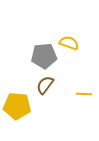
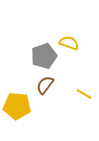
gray pentagon: rotated 15 degrees counterclockwise
yellow line: rotated 28 degrees clockwise
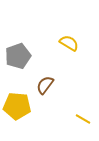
yellow semicircle: rotated 12 degrees clockwise
gray pentagon: moved 26 px left
yellow line: moved 1 px left, 25 px down
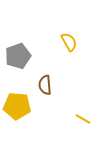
yellow semicircle: moved 1 px up; rotated 30 degrees clockwise
brown semicircle: rotated 42 degrees counterclockwise
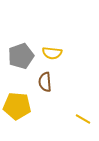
yellow semicircle: moved 17 px left, 11 px down; rotated 126 degrees clockwise
gray pentagon: moved 3 px right
brown semicircle: moved 3 px up
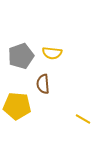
brown semicircle: moved 2 px left, 2 px down
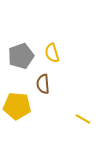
yellow semicircle: rotated 66 degrees clockwise
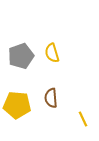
brown semicircle: moved 8 px right, 14 px down
yellow pentagon: moved 1 px up
yellow line: rotated 35 degrees clockwise
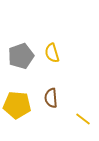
yellow line: rotated 28 degrees counterclockwise
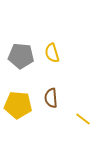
gray pentagon: rotated 25 degrees clockwise
yellow pentagon: moved 1 px right
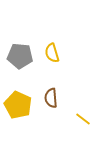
gray pentagon: moved 1 px left
yellow pentagon: rotated 20 degrees clockwise
